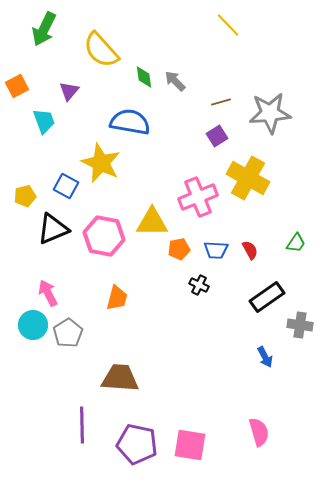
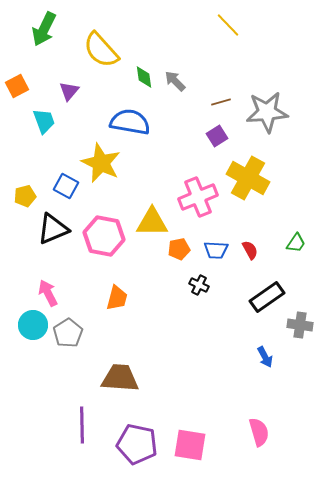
gray star: moved 3 px left, 1 px up
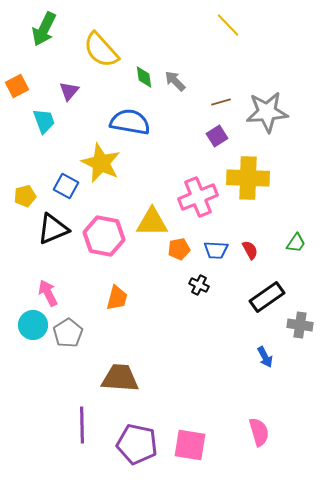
yellow cross: rotated 27 degrees counterclockwise
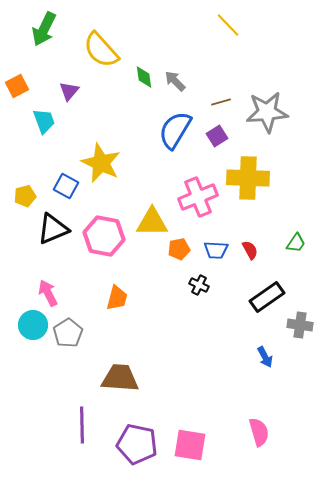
blue semicircle: moved 45 px right, 8 px down; rotated 69 degrees counterclockwise
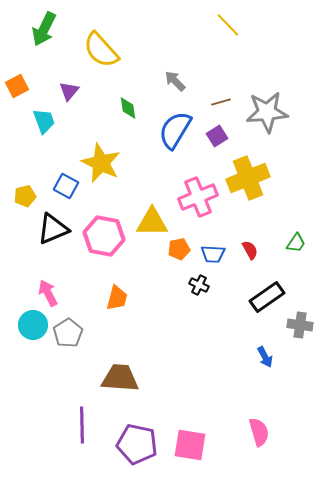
green diamond: moved 16 px left, 31 px down
yellow cross: rotated 24 degrees counterclockwise
blue trapezoid: moved 3 px left, 4 px down
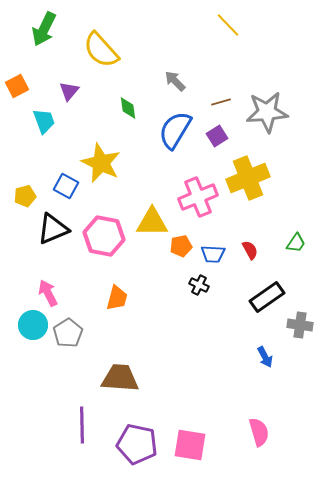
orange pentagon: moved 2 px right, 3 px up
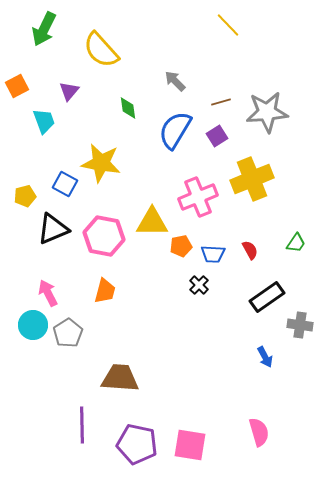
yellow star: rotated 15 degrees counterclockwise
yellow cross: moved 4 px right, 1 px down
blue square: moved 1 px left, 2 px up
black cross: rotated 18 degrees clockwise
orange trapezoid: moved 12 px left, 7 px up
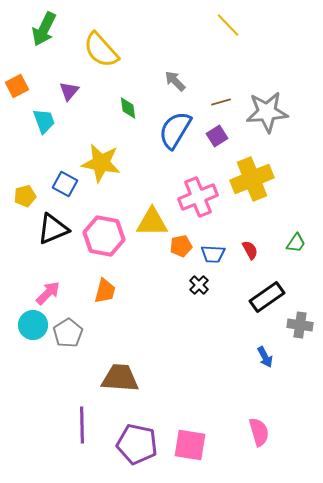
pink arrow: rotated 72 degrees clockwise
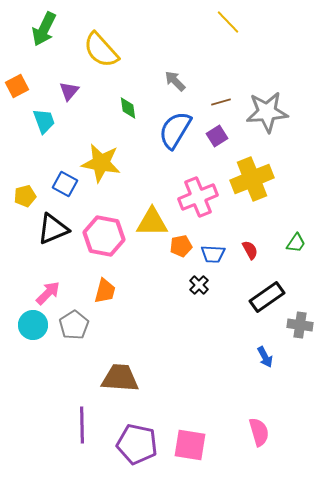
yellow line: moved 3 px up
gray pentagon: moved 6 px right, 8 px up
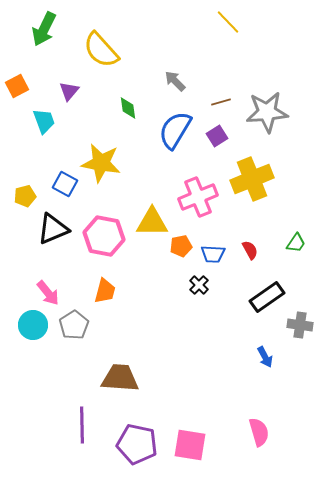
pink arrow: rotated 96 degrees clockwise
